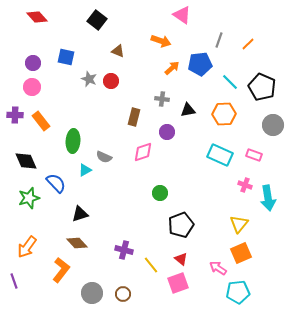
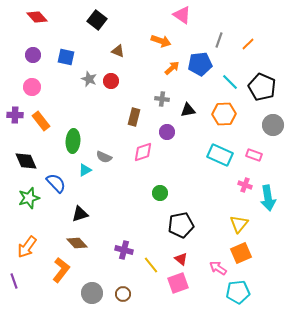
purple circle at (33, 63): moved 8 px up
black pentagon at (181, 225): rotated 10 degrees clockwise
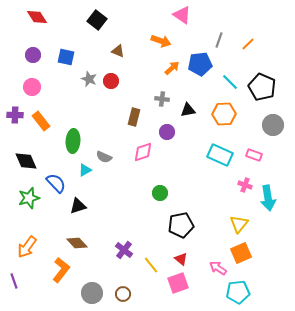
red diamond at (37, 17): rotated 10 degrees clockwise
black triangle at (80, 214): moved 2 px left, 8 px up
purple cross at (124, 250): rotated 24 degrees clockwise
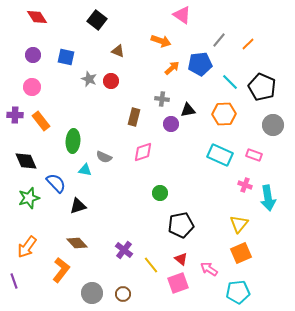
gray line at (219, 40): rotated 21 degrees clockwise
purple circle at (167, 132): moved 4 px right, 8 px up
cyan triangle at (85, 170): rotated 40 degrees clockwise
pink arrow at (218, 268): moved 9 px left, 1 px down
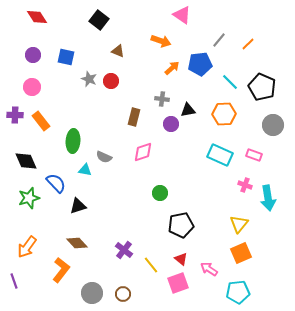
black square at (97, 20): moved 2 px right
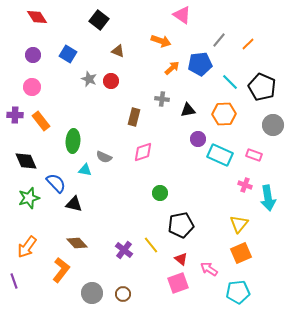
blue square at (66, 57): moved 2 px right, 3 px up; rotated 18 degrees clockwise
purple circle at (171, 124): moved 27 px right, 15 px down
black triangle at (78, 206): moved 4 px left, 2 px up; rotated 30 degrees clockwise
yellow line at (151, 265): moved 20 px up
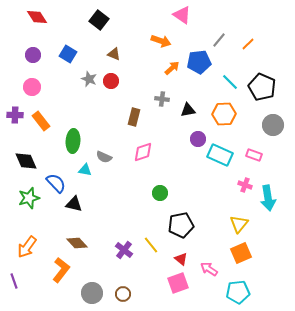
brown triangle at (118, 51): moved 4 px left, 3 px down
blue pentagon at (200, 64): moved 1 px left, 2 px up
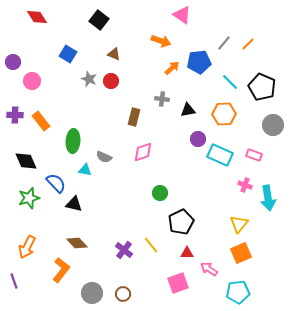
gray line at (219, 40): moved 5 px right, 3 px down
purple circle at (33, 55): moved 20 px left, 7 px down
pink circle at (32, 87): moved 6 px up
black pentagon at (181, 225): moved 3 px up; rotated 15 degrees counterclockwise
orange arrow at (27, 247): rotated 10 degrees counterclockwise
red triangle at (181, 259): moved 6 px right, 6 px up; rotated 40 degrees counterclockwise
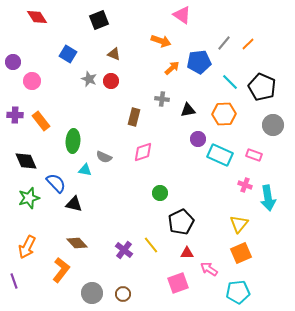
black square at (99, 20): rotated 30 degrees clockwise
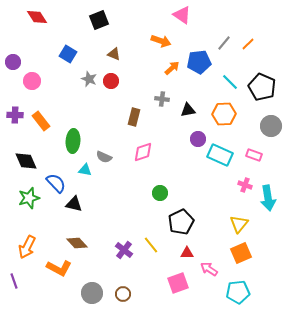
gray circle at (273, 125): moved 2 px left, 1 px down
orange L-shape at (61, 270): moved 2 px left, 2 px up; rotated 80 degrees clockwise
